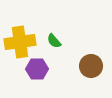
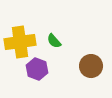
purple hexagon: rotated 20 degrees clockwise
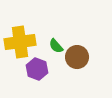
green semicircle: moved 2 px right, 5 px down
brown circle: moved 14 px left, 9 px up
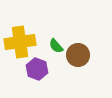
brown circle: moved 1 px right, 2 px up
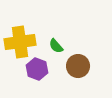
brown circle: moved 11 px down
